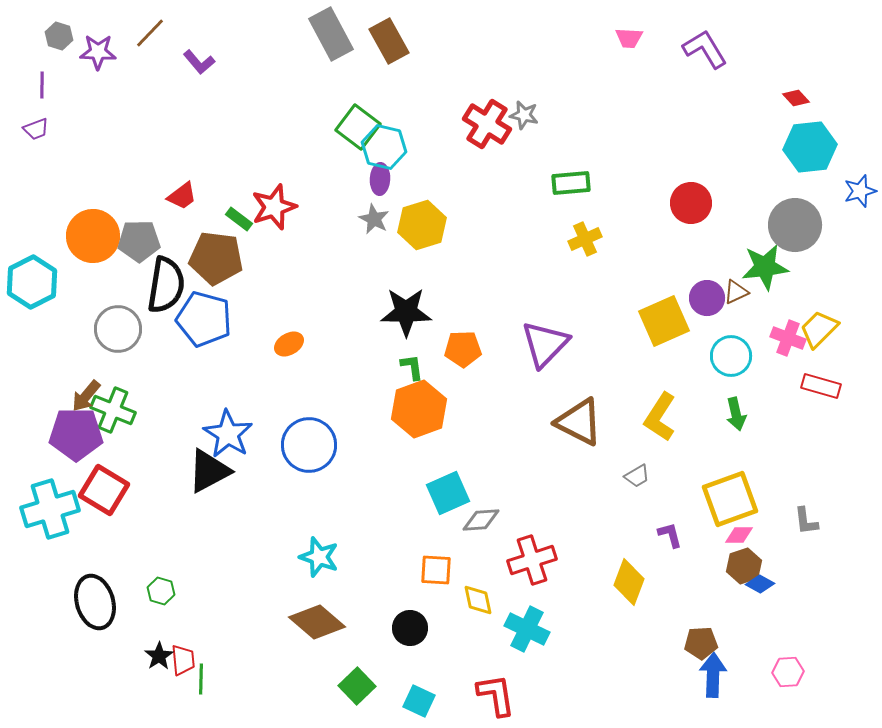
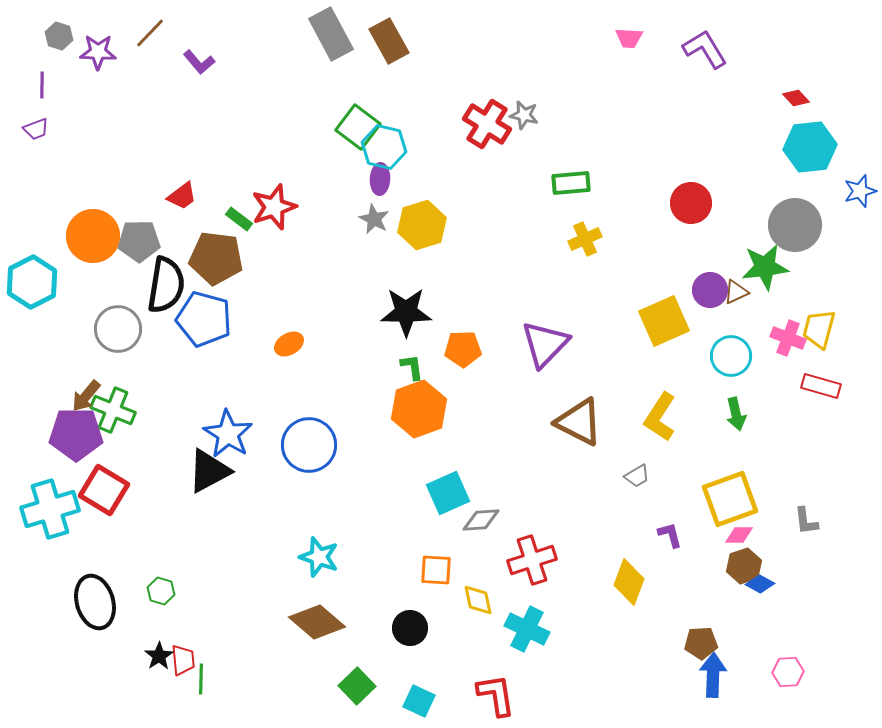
purple circle at (707, 298): moved 3 px right, 8 px up
yellow trapezoid at (819, 329): rotated 30 degrees counterclockwise
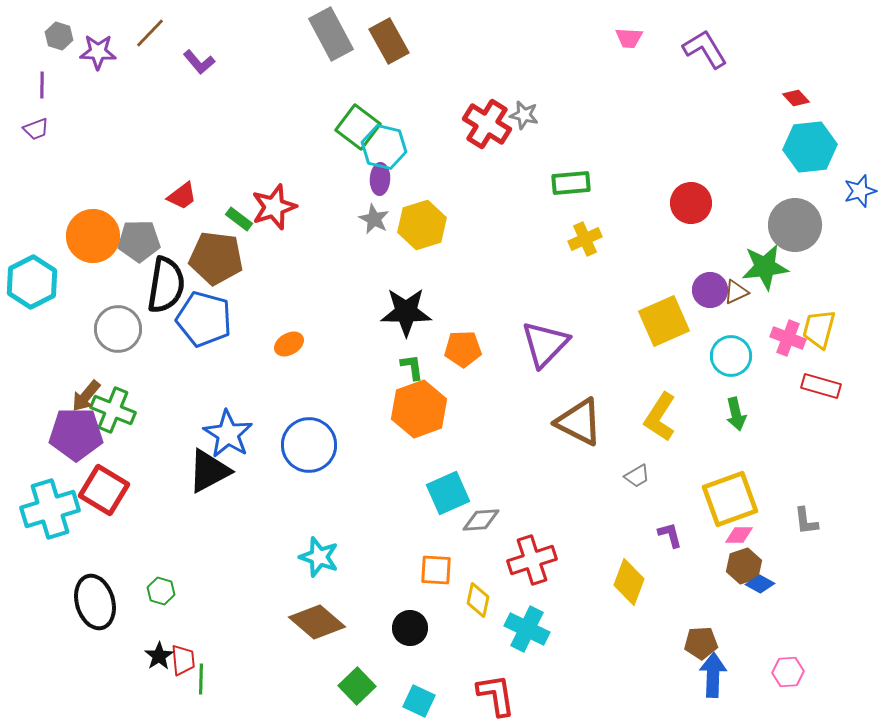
yellow diamond at (478, 600): rotated 24 degrees clockwise
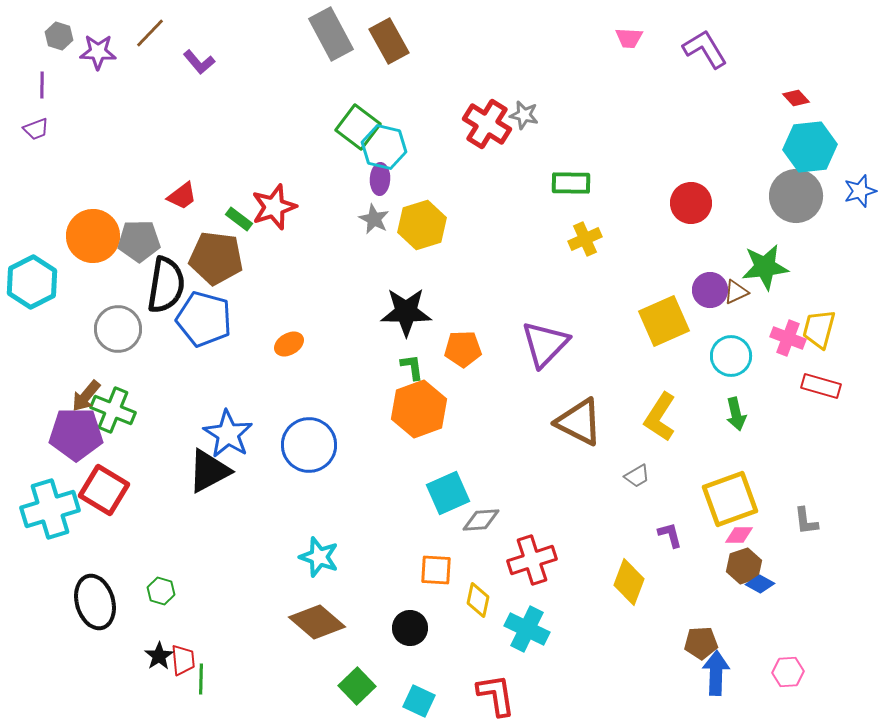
green rectangle at (571, 183): rotated 6 degrees clockwise
gray circle at (795, 225): moved 1 px right, 29 px up
blue arrow at (713, 675): moved 3 px right, 2 px up
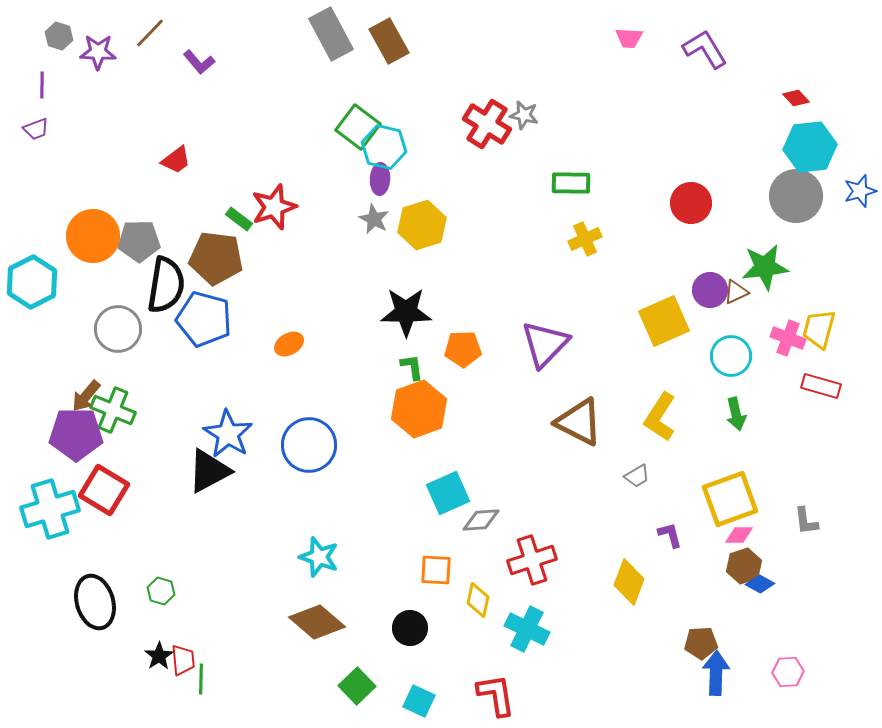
red trapezoid at (182, 196): moved 6 px left, 36 px up
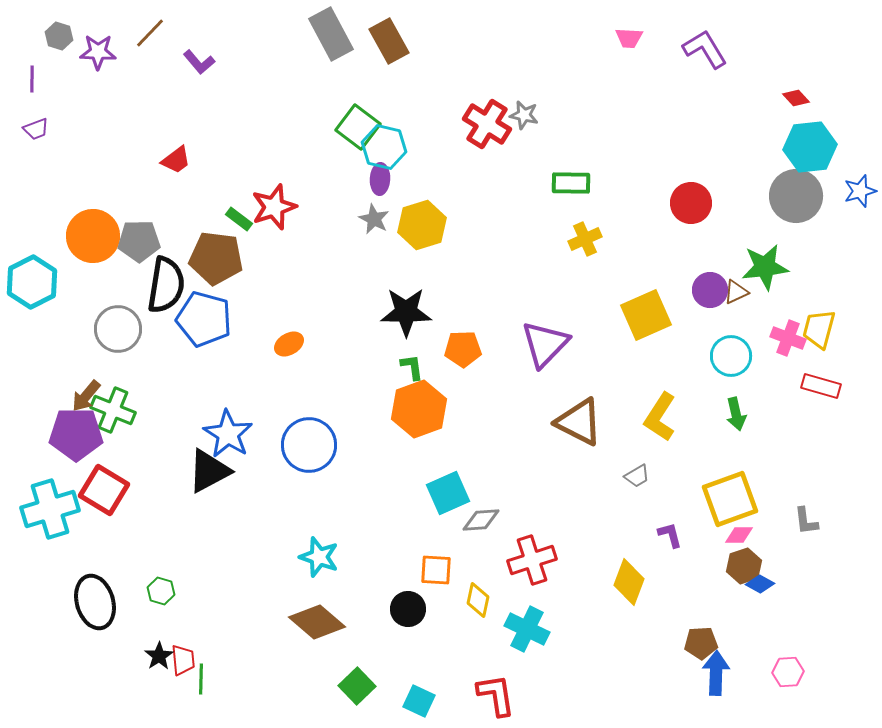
purple line at (42, 85): moved 10 px left, 6 px up
yellow square at (664, 321): moved 18 px left, 6 px up
black circle at (410, 628): moved 2 px left, 19 px up
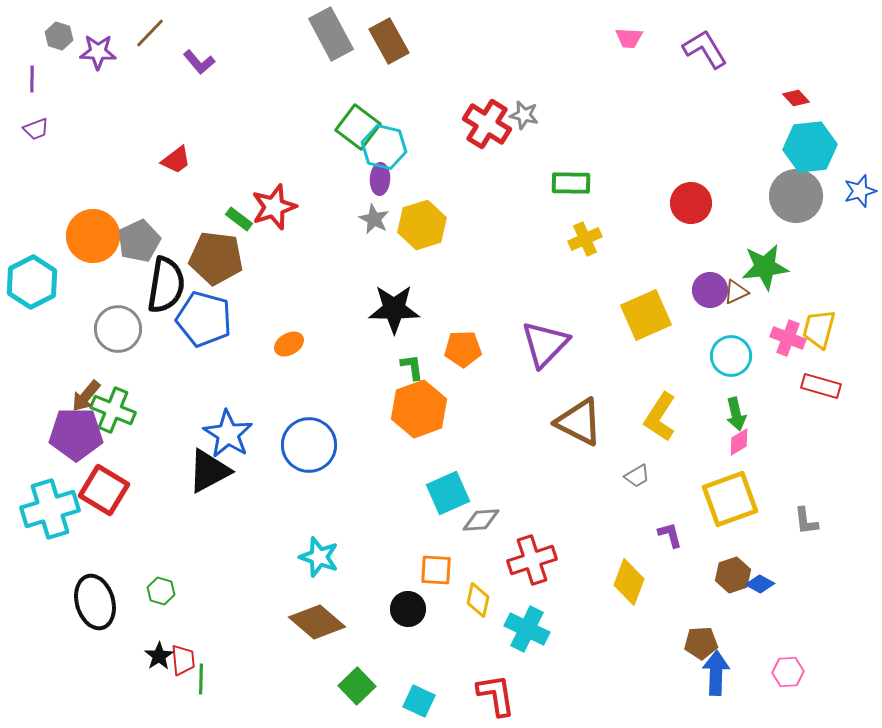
gray pentagon at (139, 241): rotated 24 degrees counterclockwise
black star at (406, 312): moved 12 px left, 3 px up
pink diamond at (739, 535): moved 93 px up; rotated 32 degrees counterclockwise
brown hexagon at (744, 566): moved 11 px left, 9 px down
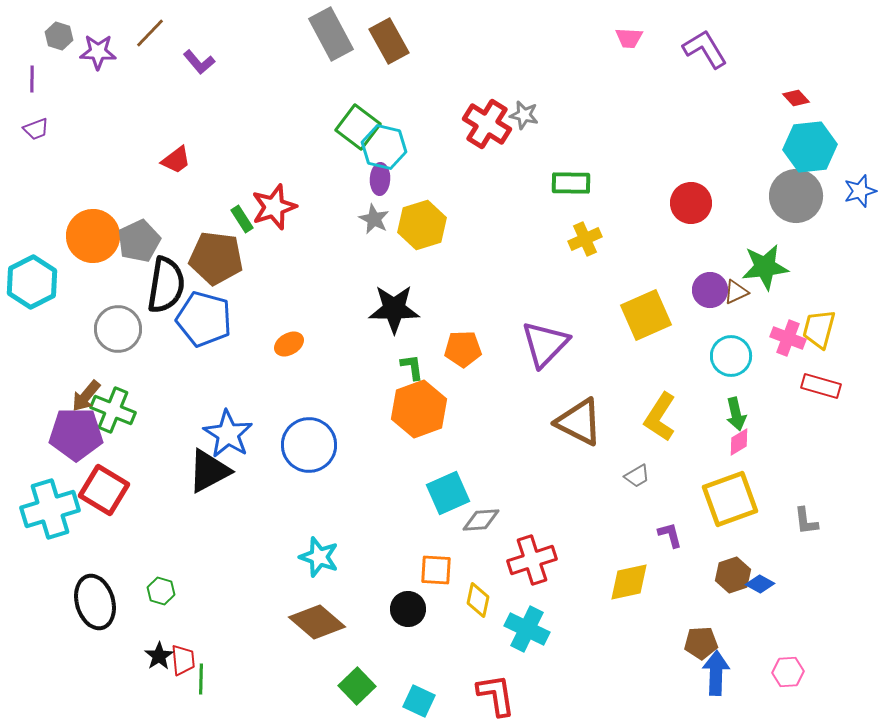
green rectangle at (239, 219): moved 3 px right; rotated 20 degrees clockwise
yellow diamond at (629, 582): rotated 57 degrees clockwise
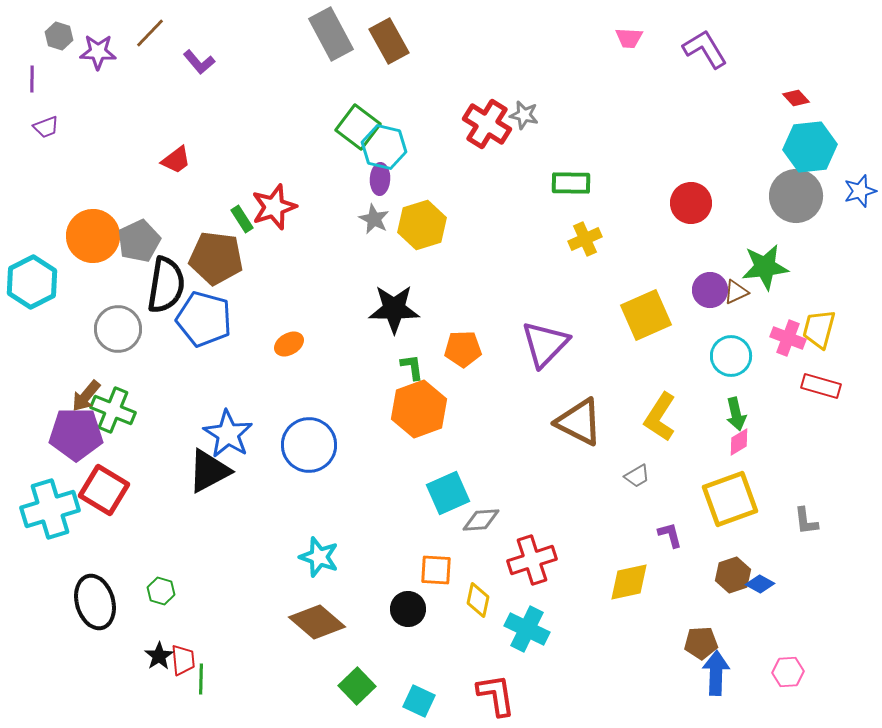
purple trapezoid at (36, 129): moved 10 px right, 2 px up
